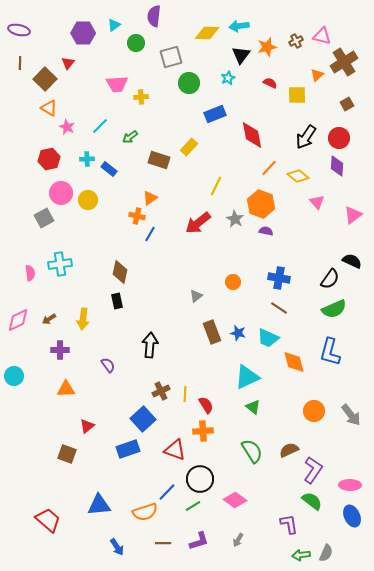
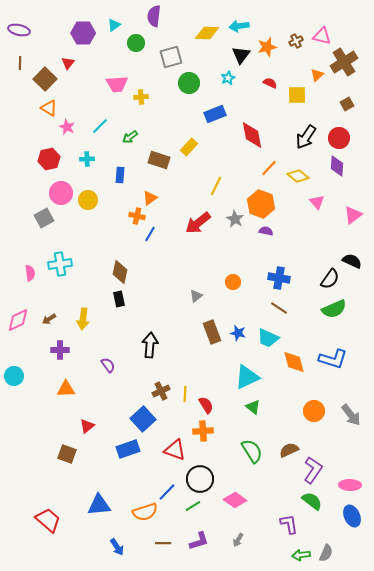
blue rectangle at (109, 169): moved 11 px right, 6 px down; rotated 56 degrees clockwise
black rectangle at (117, 301): moved 2 px right, 2 px up
blue L-shape at (330, 352): moved 3 px right, 7 px down; rotated 88 degrees counterclockwise
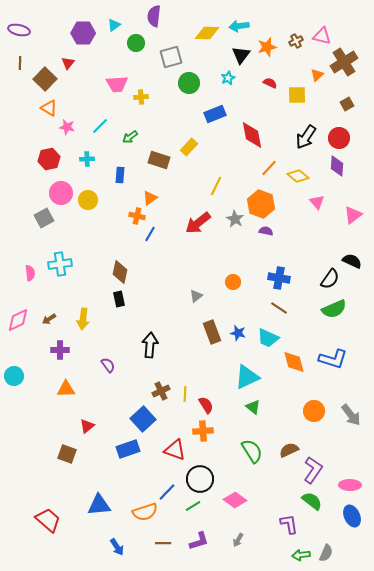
pink star at (67, 127): rotated 14 degrees counterclockwise
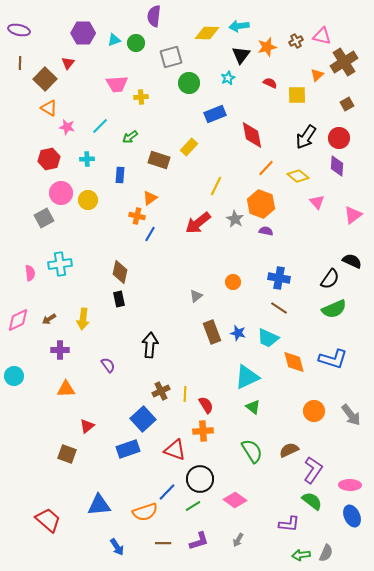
cyan triangle at (114, 25): moved 15 px down; rotated 16 degrees clockwise
orange line at (269, 168): moved 3 px left
purple L-shape at (289, 524): rotated 105 degrees clockwise
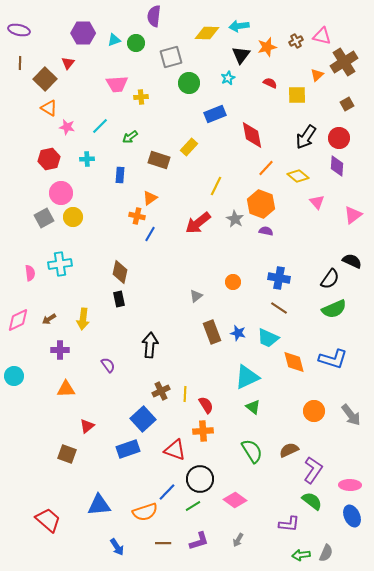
yellow circle at (88, 200): moved 15 px left, 17 px down
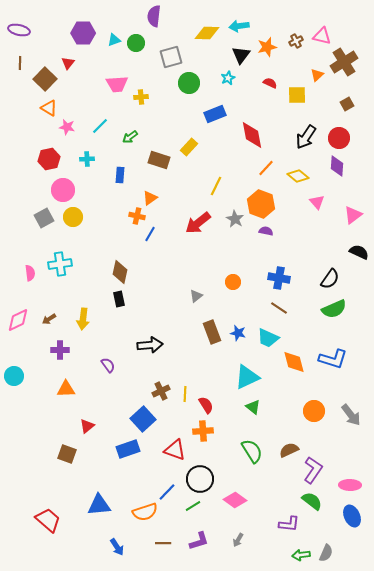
pink circle at (61, 193): moved 2 px right, 3 px up
black semicircle at (352, 261): moved 7 px right, 9 px up
black arrow at (150, 345): rotated 80 degrees clockwise
